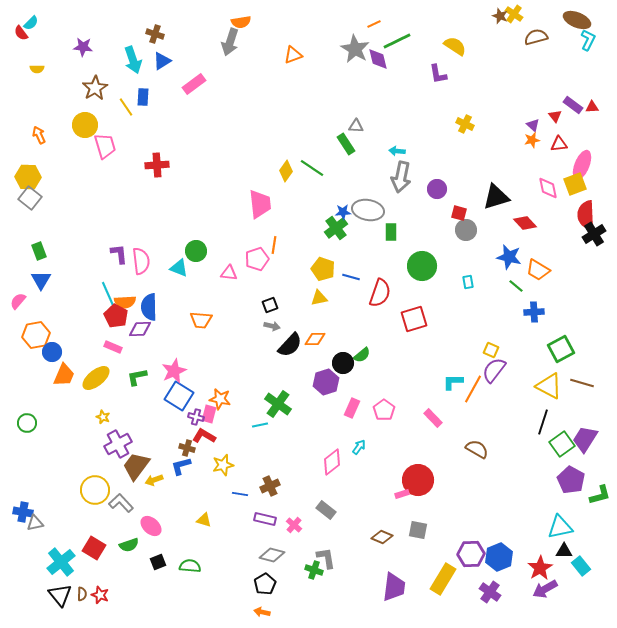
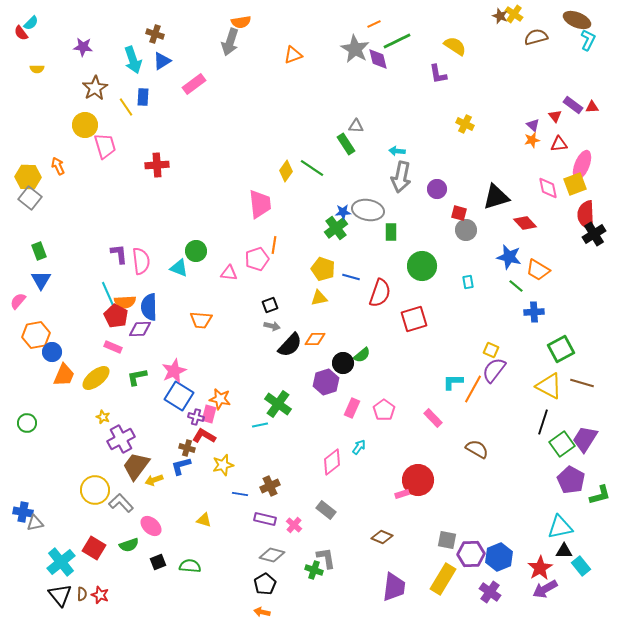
orange arrow at (39, 135): moved 19 px right, 31 px down
purple cross at (118, 444): moved 3 px right, 5 px up
gray square at (418, 530): moved 29 px right, 10 px down
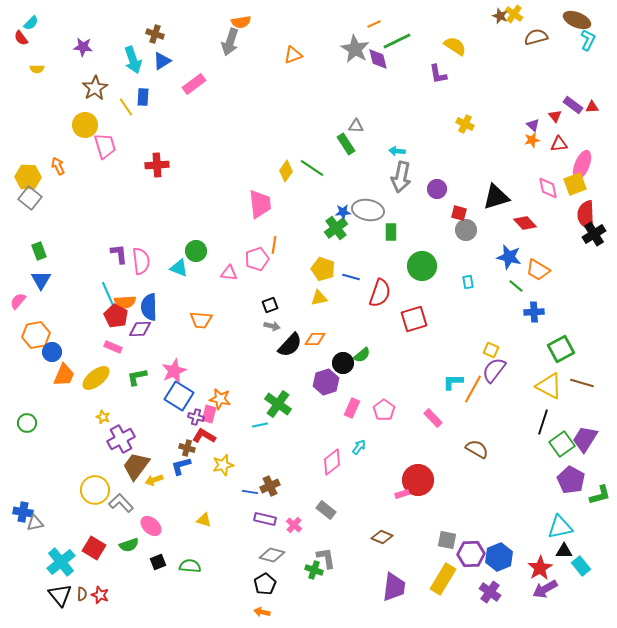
red semicircle at (21, 33): moved 5 px down
blue line at (240, 494): moved 10 px right, 2 px up
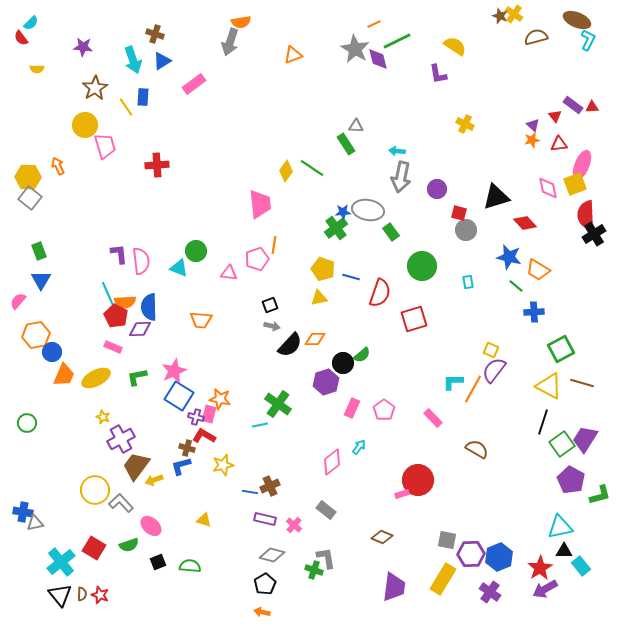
green rectangle at (391, 232): rotated 36 degrees counterclockwise
yellow ellipse at (96, 378): rotated 12 degrees clockwise
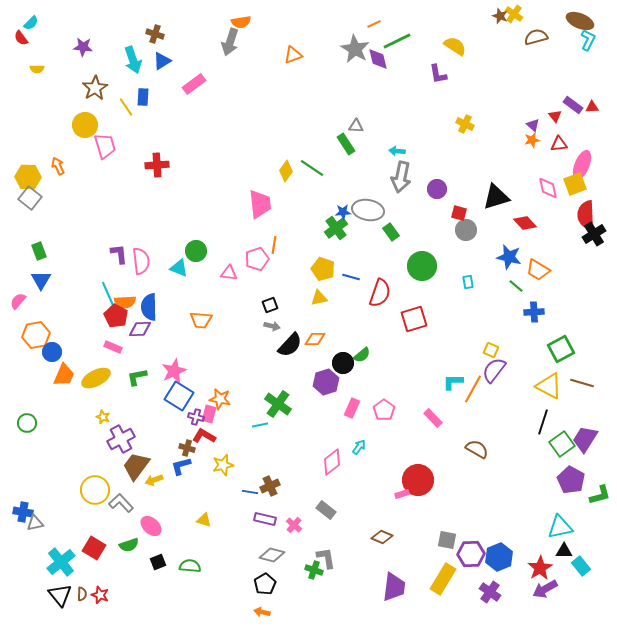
brown ellipse at (577, 20): moved 3 px right, 1 px down
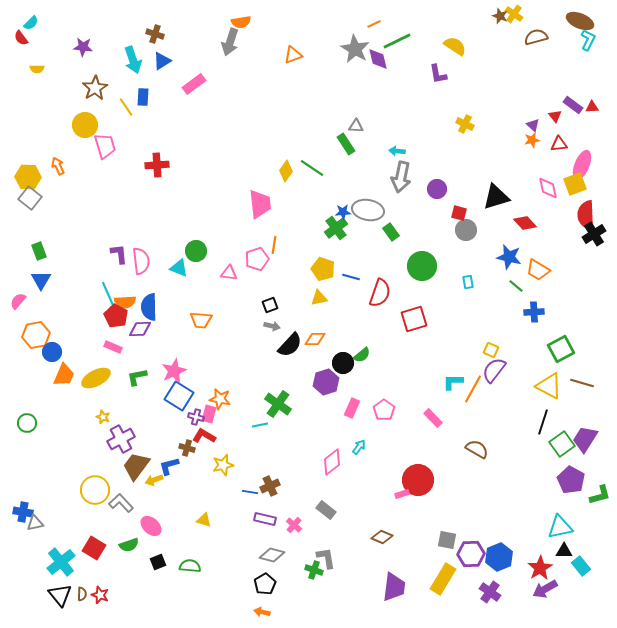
blue L-shape at (181, 466): moved 12 px left
